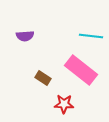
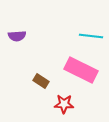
purple semicircle: moved 8 px left
pink rectangle: rotated 12 degrees counterclockwise
brown rectangle: moved 2 px left, 3 px down
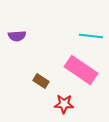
pink rectangle: rotated 8 degrees clockwise
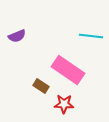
purple semicircle: rotated 18 degrees counterclockwise
pink rectangle: moved 13 px left
brown rectangle: moved 5 px down
